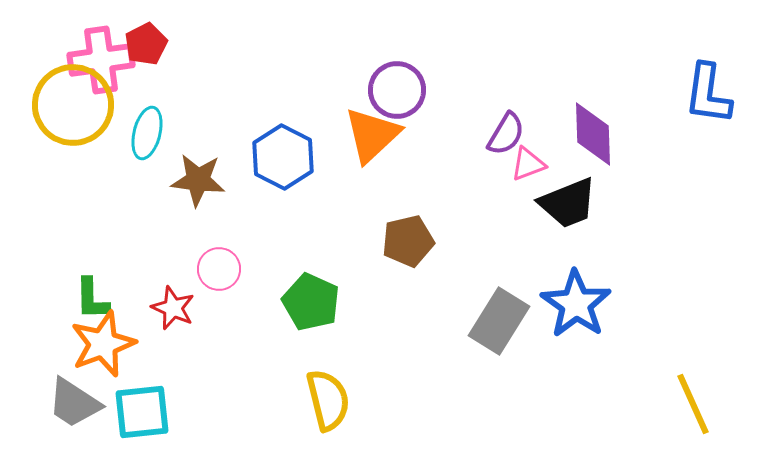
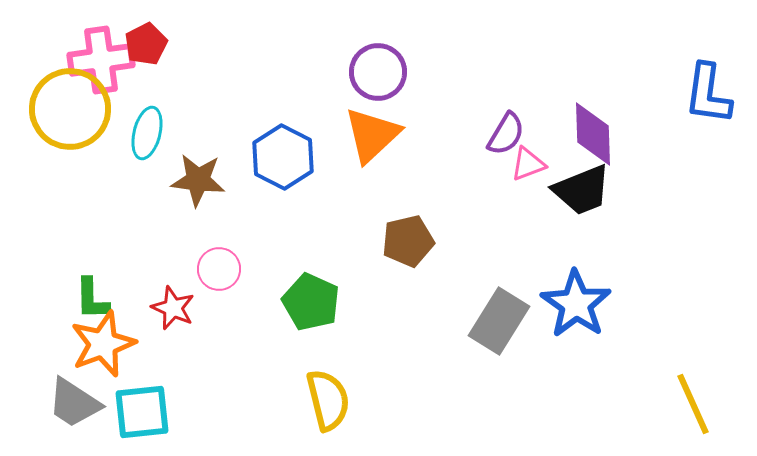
purple circle: moved 19 px left, 18 px up
yellow circle: moved 3 px left, 4 px down
black trapezoid: moved 14 px right, 13 px up
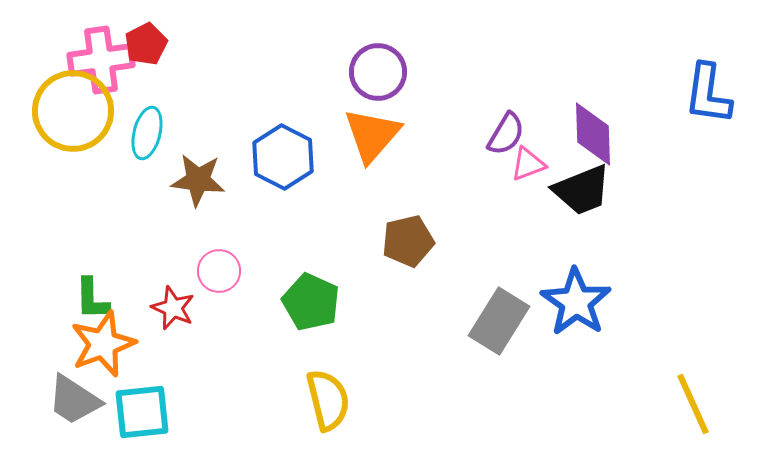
yellow circle: moved 3 px right, 2 px down
orange triangle: rotated 6 degrees counterclockwise
pink circle: moved 2 px down
blue star: moved 2 px up
gray trapezoid: moved 3 px up
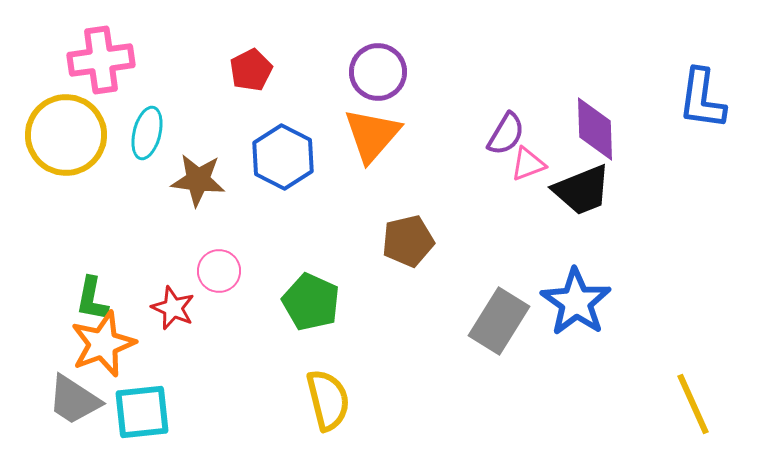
red pentagon: moved 105 px right, 26 px down
blue L-shape: moved 6 px left, 5 px down
yellow circle: moved 7 px left, 24 px down
purple diamond: moved 2 px right, 5 px up
green L-shape: rotated 12 degrees clockwise
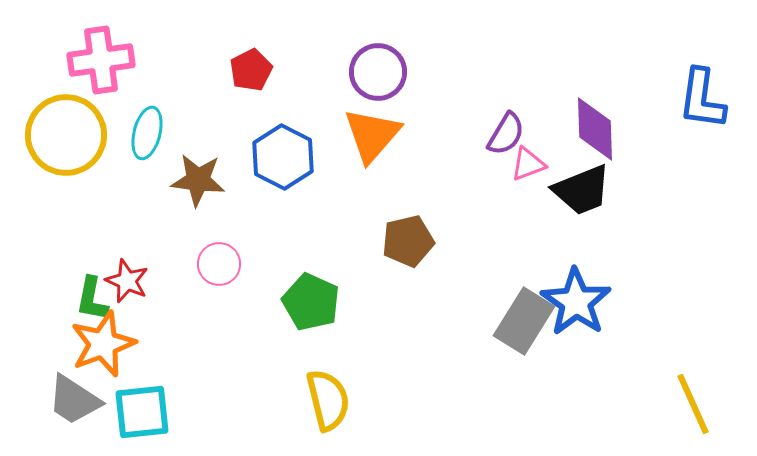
pink circle: moved 7 px up
red star: moved 46 px left, 27 px up
gray rectangle: moved 25 px right
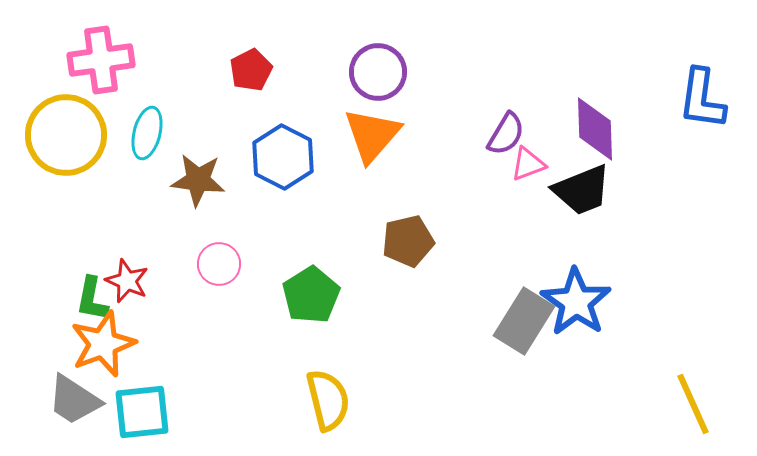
green pentagon: moved 7 px up; rotated 16 degrees clockwise
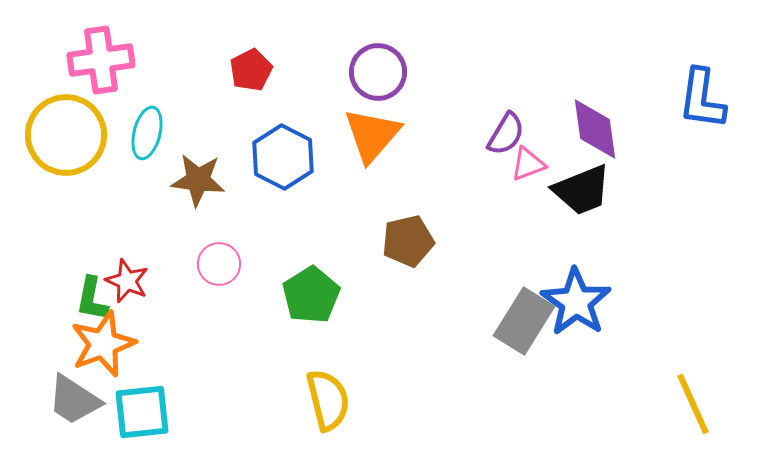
purple diamond: rotated 6 degrees counterclockwise
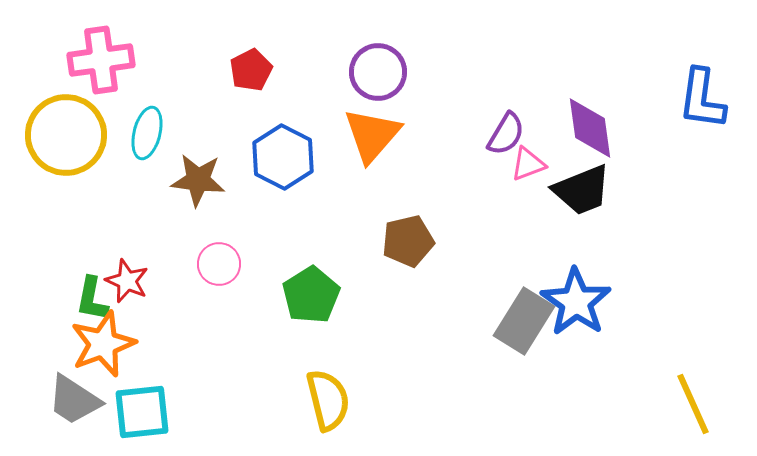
purple diamond: moved 5 px left, 1 px up
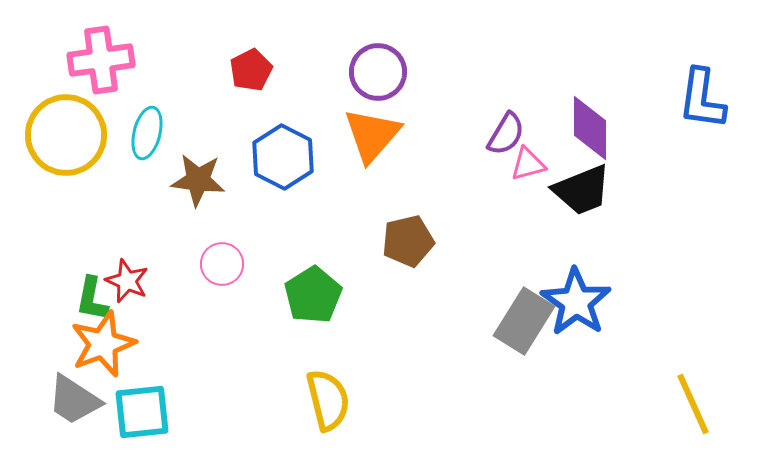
purple diamond: rotated 8 degrees clockwise
pink triangle: rotated 6 degrees clockwise
pink circle: moved 3 px right
green pentagon: moved 2 px right
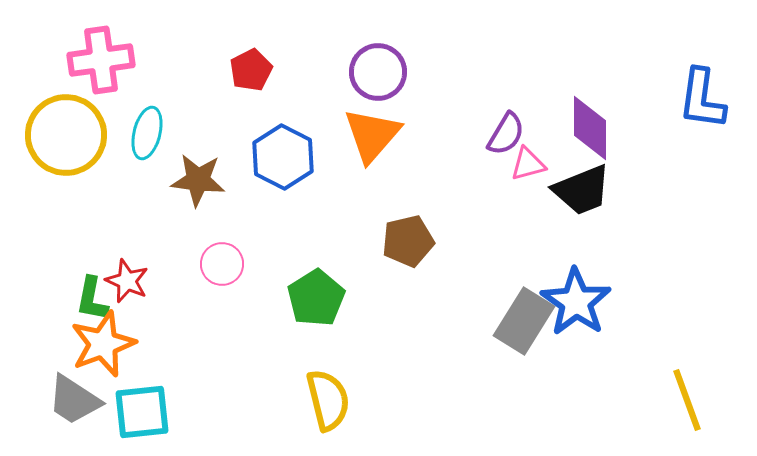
green pentagon: moved 3 px right, 3 px down
yellow line: moved 6 px left, 4 px up; rotated 4 degrees clockwise
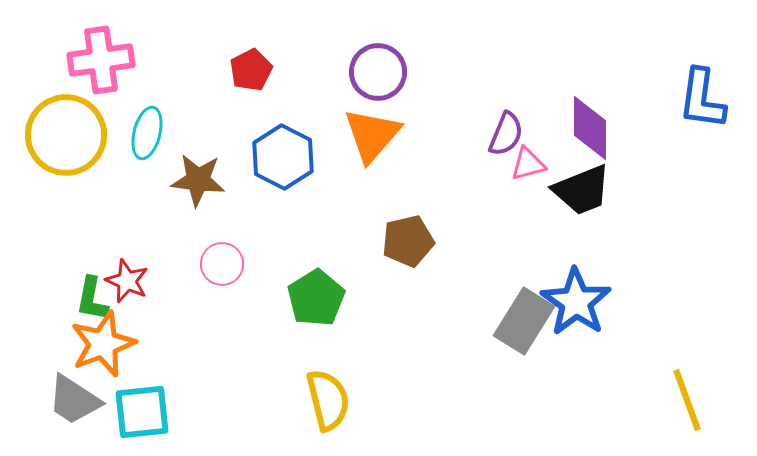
purple semicircle: rotated 9 degrees counterclockwise
